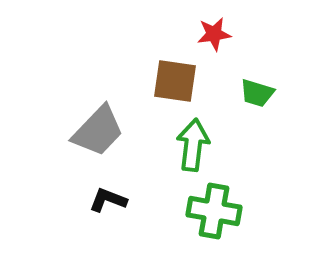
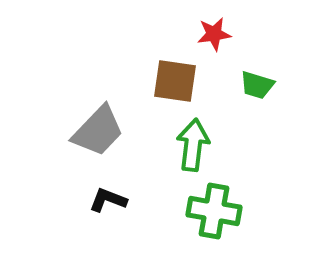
green trapezoid: moved 8 px up
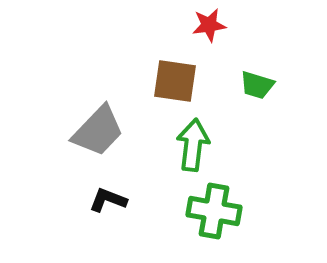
red star: moved 5 px left, 9 px up
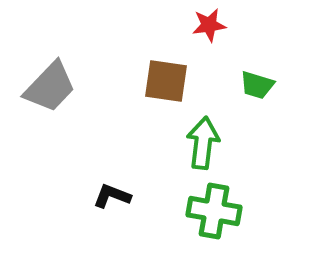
brown square: moved 9 px left
gray trapezoid: moved 48 px left, 44 px up
green arrow: moved 10 px right, 2 px up
black L-shape: moved 4 px right, 4 px up
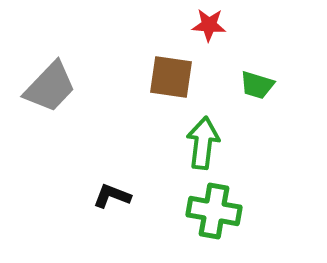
red star: rotated 12 degrees clockwise
brown square: moved 5 px right, 4 px up
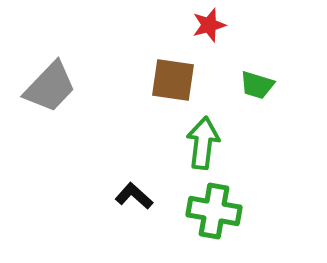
red star: rotated 20 degrees counterclockwise
brown square: moved 2 px right, 3 px down
black L-shape: moved 22 px right; rotated 21 degrees clockwise
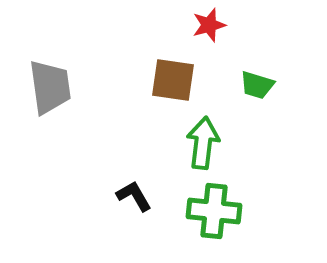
gray trapezoid: rotated 52 degrees counterclockwise
black L-shape: rotated 18 degrees clockwise
green cross: rotated 4 degrees counterclockwise
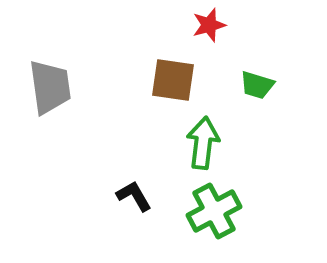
green cross: rotated 34 degrees counterclockwise
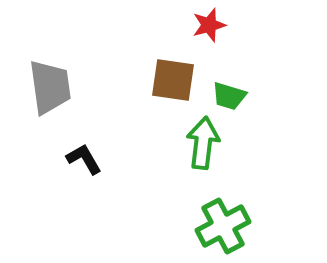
green trapezoid: moved 28 px left, 11 px down
black L-shape: moved 50 px left, 37 px up
green cross: moved 9 px right, 15 px down
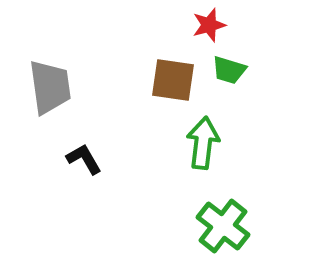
green trapezoid: moved 26 px up
green cross: rotated 24 degrees counterclockwise
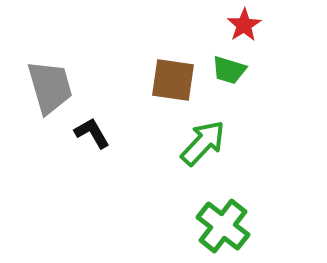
red star: moved 35 px right; rotated 16 degrees counterclockwise
gray trapezoid: rotated 8 degrees counterclockwise
green arrow: rotated 36 degrees clockwise
black L-shape: moved 8 px right, 26 px up
